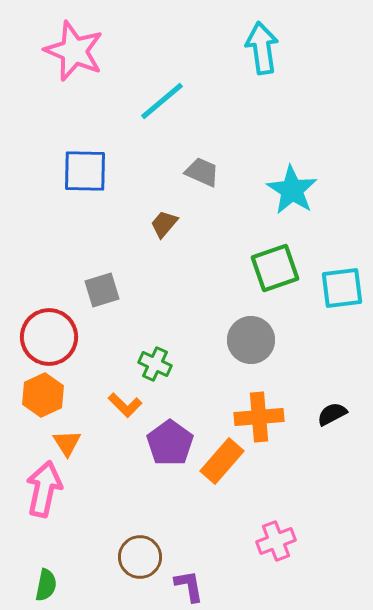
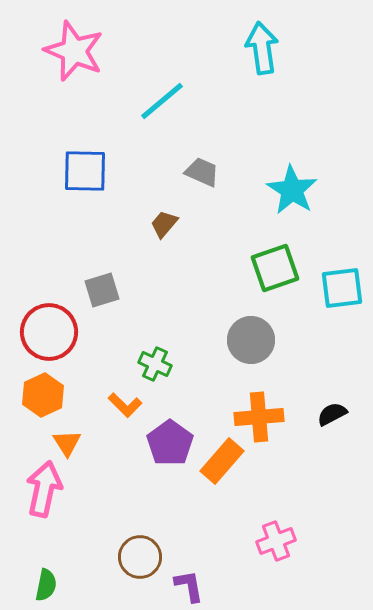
red circle: moved 5 px up
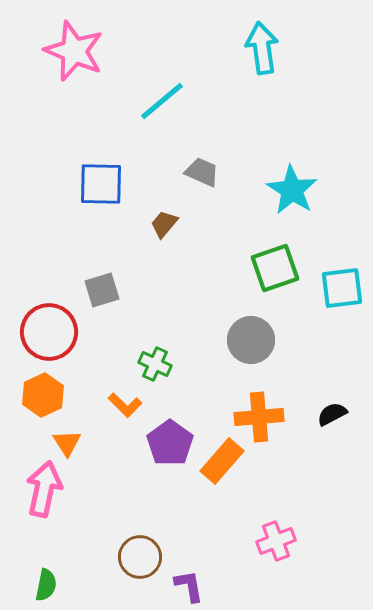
blue square: moved 16 px right, 13 px down
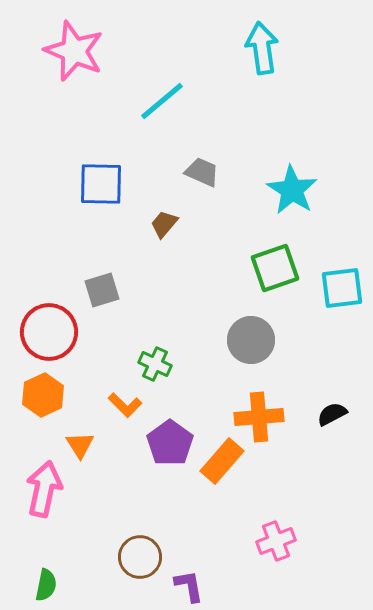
orange triangle: moved 13 px right, 2 px down
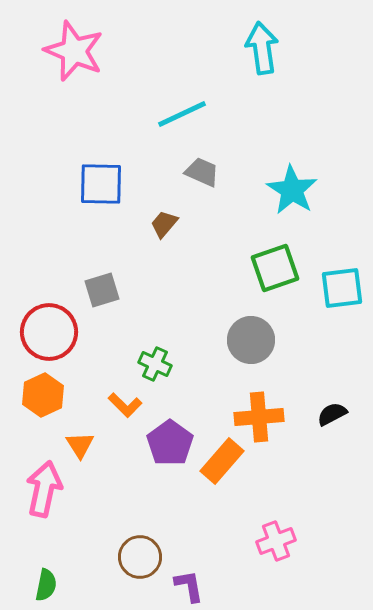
cyan line: moved 20 px right, 13 px down; rotated 15 degrees clockwise
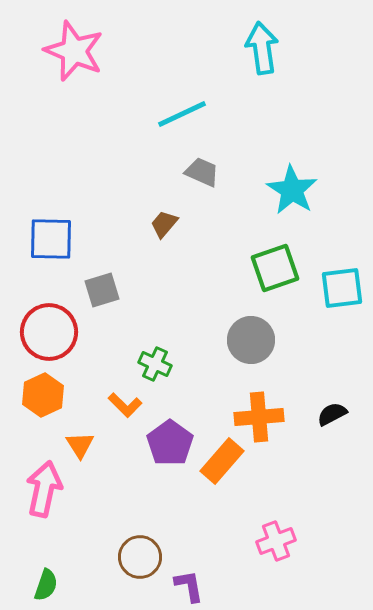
blue square: moved 50 px left, 55 px down
green semicircle: rotated 8 degrees clockwise
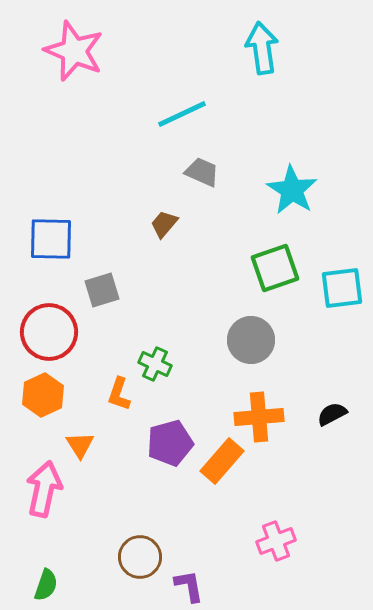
orange L-shape: moved 6 px left, 11 px up; rotated 64 degrees clockwise
purple pentagon: rotated 21 degrees clockwise
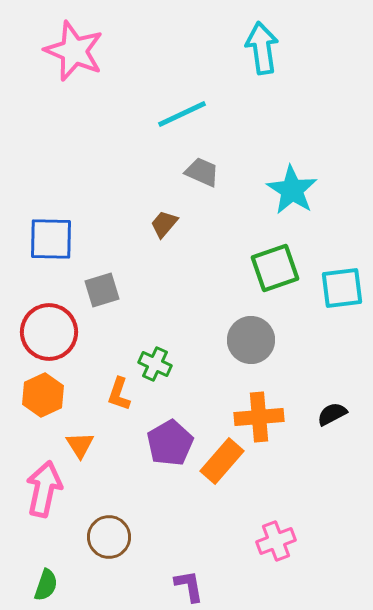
purple pentagon: rotated 15 degrees counterclockwise
brown circle: moved 31 px left, 20 px up
